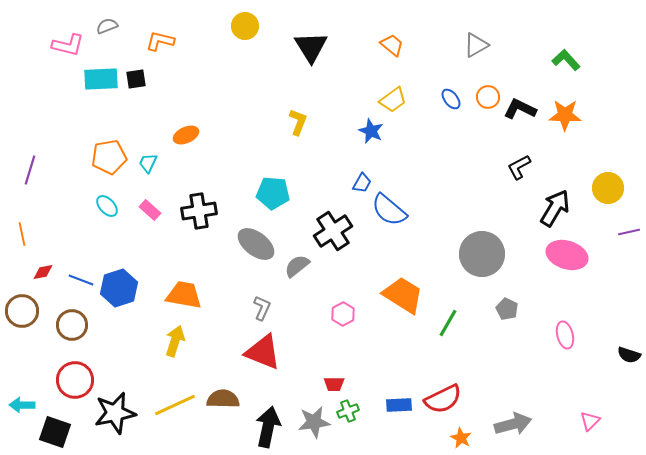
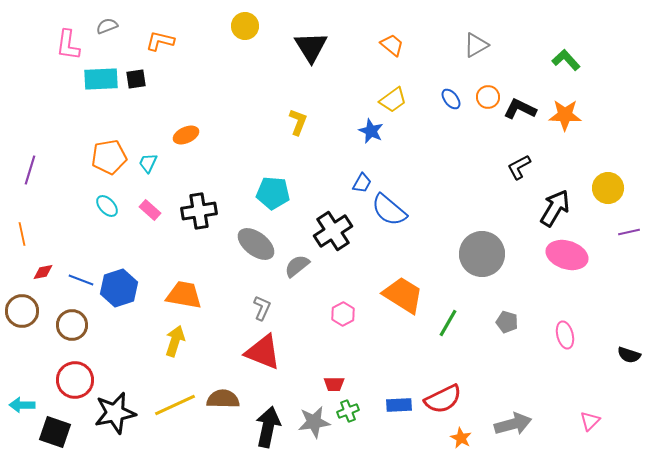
pink L-shape at (68, 45): rotated 84 degrees clockwise
gray pentagon at (507, 309): moved 13 px down; rotated 10 degrees counterclockwise
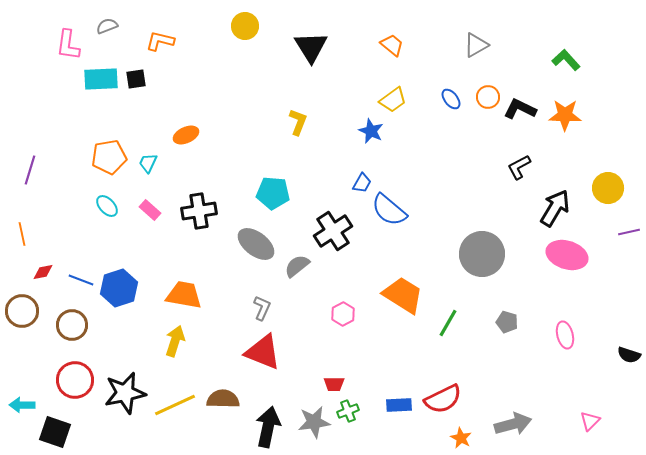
black star at (115, 413): moved 10 px right, 20 px up
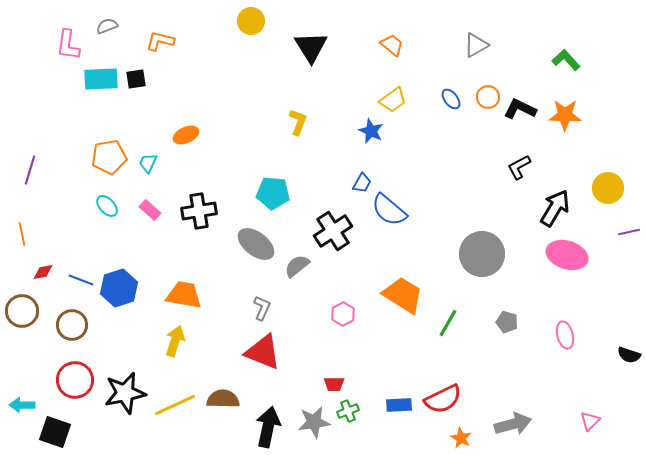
yellow circle at (245, 26): moved 6 px right, 5 px up
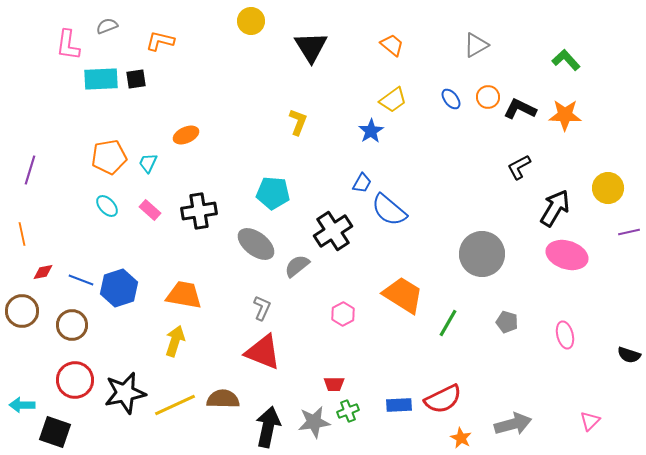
blue star at (371, 131): rotated 15 degrees clockwise
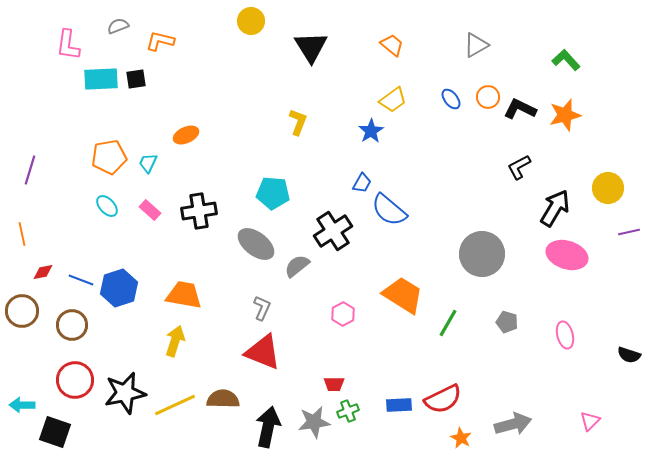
gray semicircle at (107, 26): moved 11 px right
orange star at (565, 115): rotated 16 degrees counterclockwise
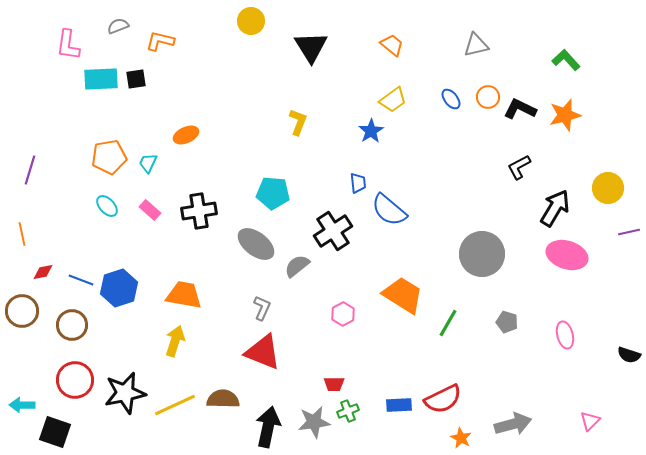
gray triangle at (476, 45): rotated 16 degrees clockwise
blue trapezoid at (362, 183): moved 4 px left; rotated 35 degrees counterclockwise
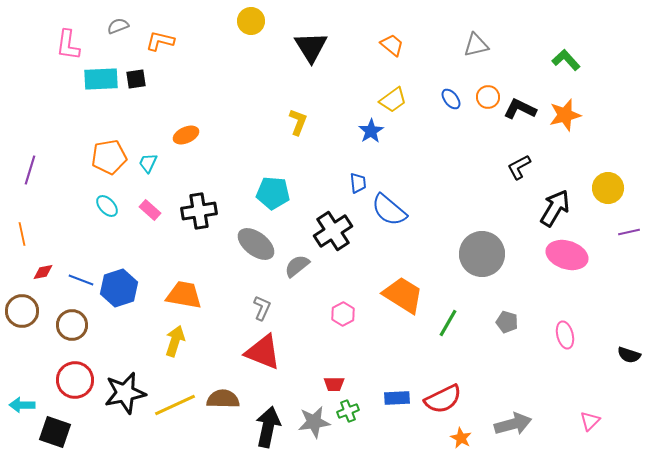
blue rectangle at (399, 405): moved 2 px left, 7 px up
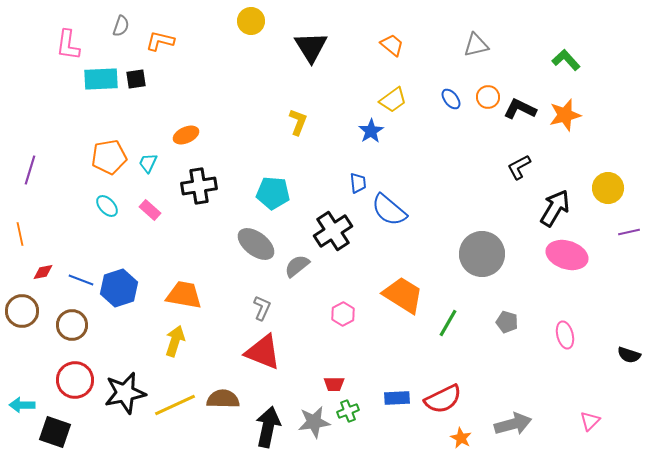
gray semicircle at (118, 26): moved 3 px right; rotated 130 degrees clockwise
black cross at (199, 211): moved 25 px up
orange line at (22, 234): moved 2 px left
